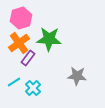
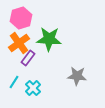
cyan line: rotated 24 degrees counterclockwise
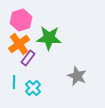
pink hexagon: moved 2 px down
green star: moved 1 px up
orange cross: moved 1 px down
gray star: rotated 18 degrees clockwise
cyan line: rotated 32 degrees counterclockwise
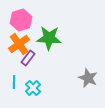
gray star: moved 11 px right, 2 px down
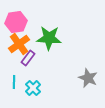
pink hexagon: moved 5 px left, 2 px down; rotated 10 degrees clockwise
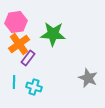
green star: moved 4 px right, 4 px up
cyan cross: moved 1 px right, 1 px up; rotated 28 degrees counterclockwise
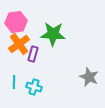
purple rectangle: moved 5 px right, 4 px up; rotated 21 degrees counterclockwise
gray star: moved 1 px right, 1 px up
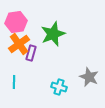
green star: rotated 25 degrees counterclockwise
purple rectangle: moved 2 px left, 1 px up
cyan cross: moved 25 px right
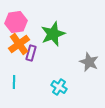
gray star: moved 15 px up
cyan cross: rotated 14 degrees clockwise
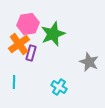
pink hexagon: moved 12 px right, 2 px down
